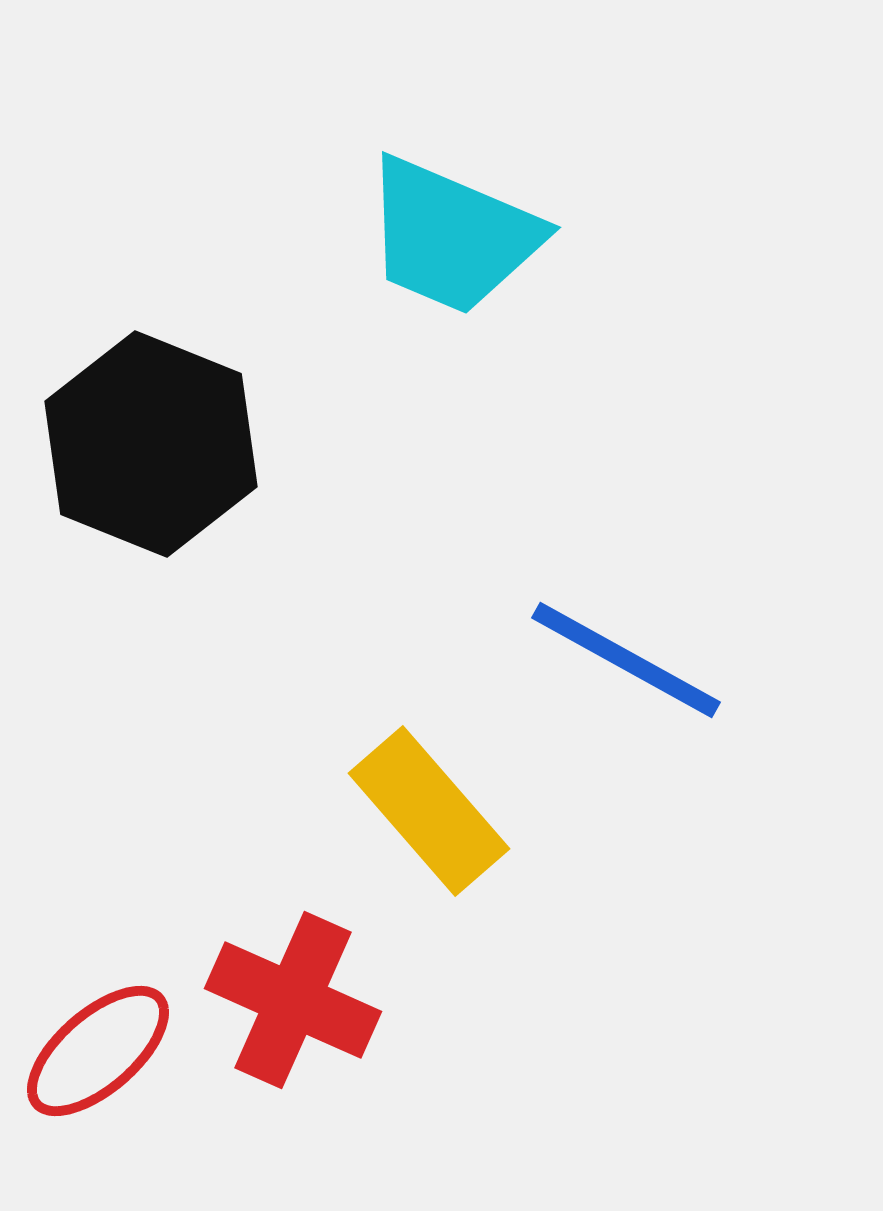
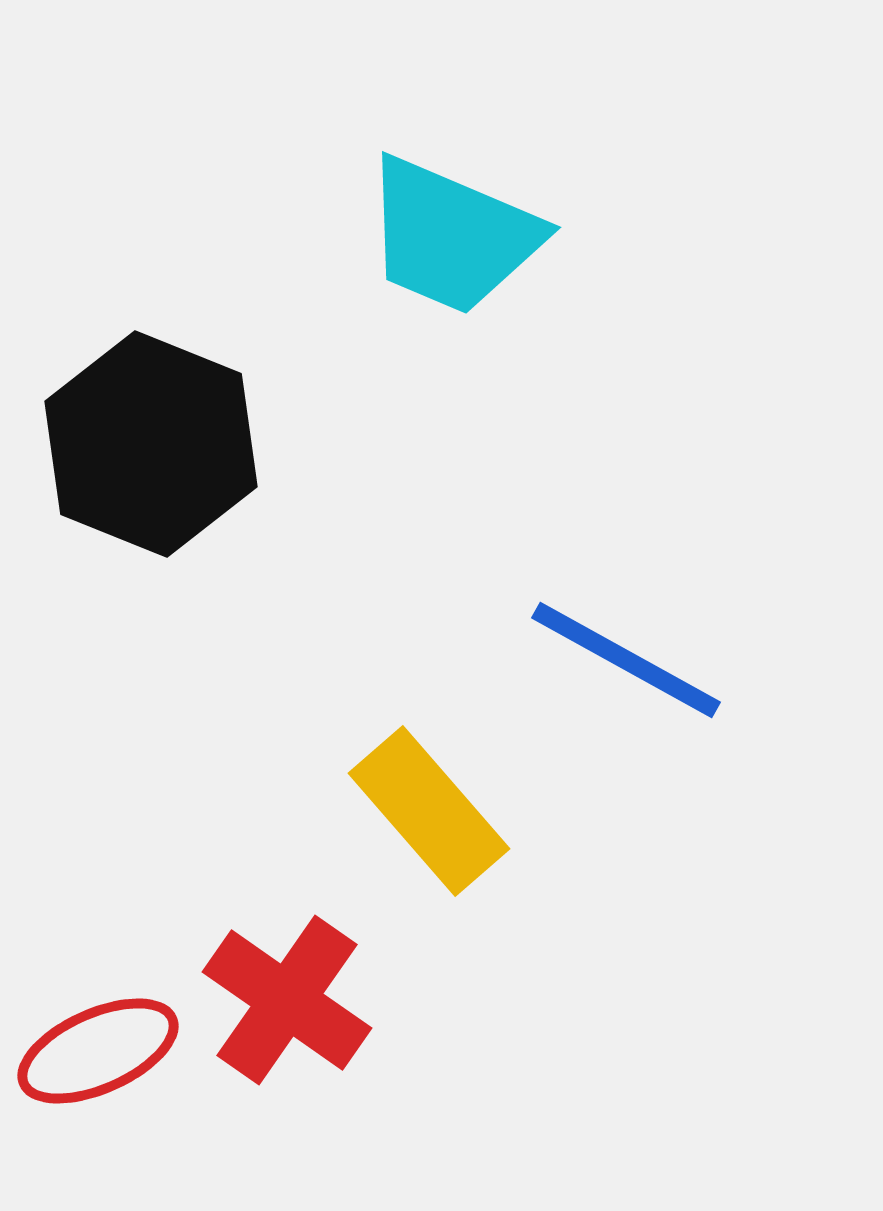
red cross: moved 6 px left; rotated 11 degrees clockwise
red ellipse: rotated 17 degrees clockwise
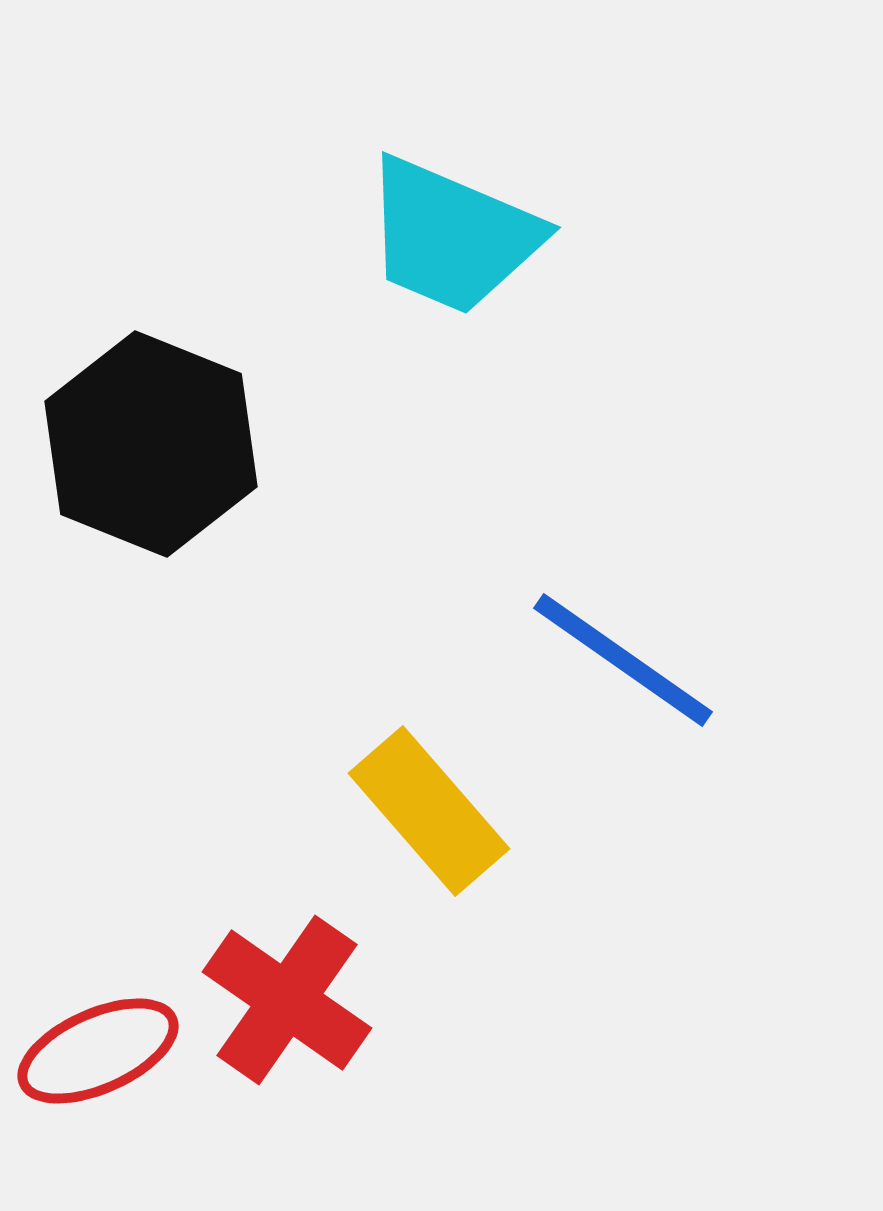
blue line: moved 3 px left; rotated 6 degrees clockwise
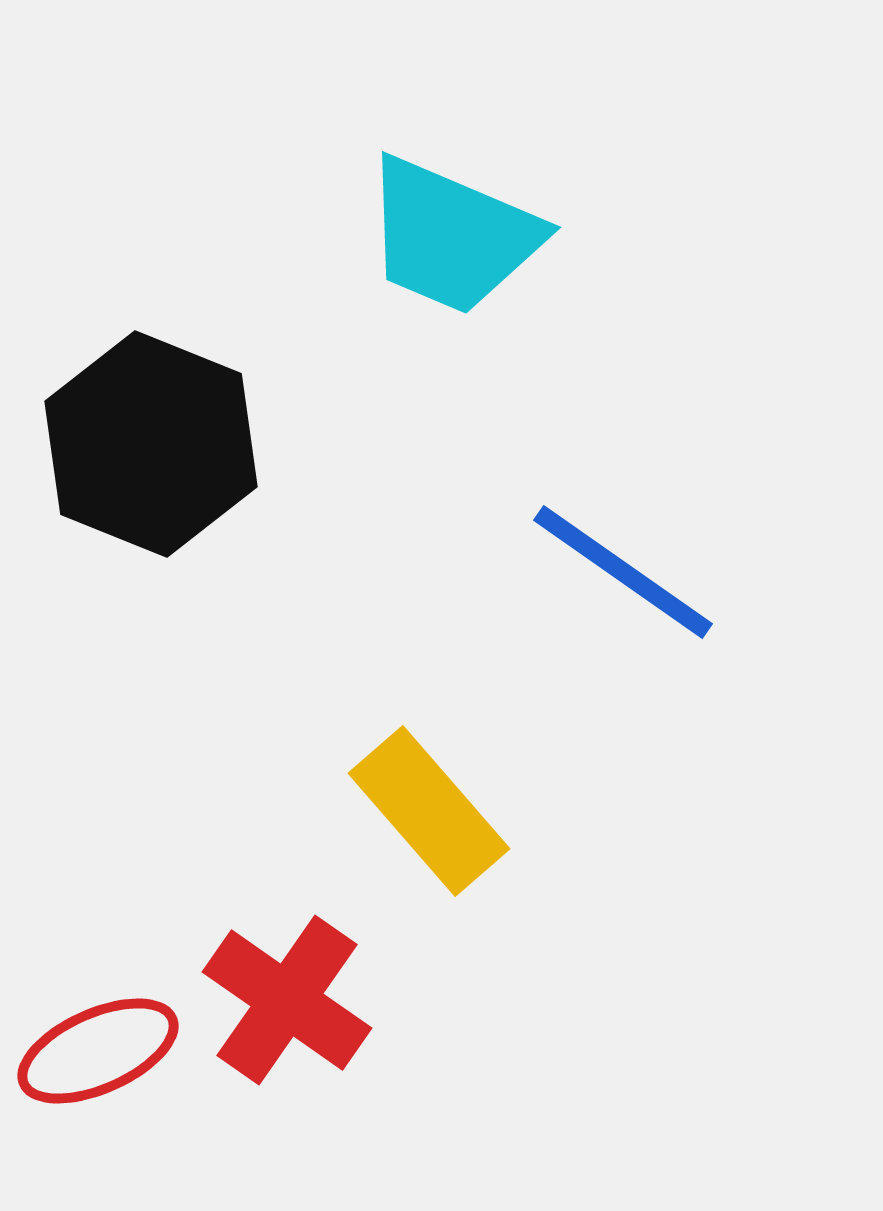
blue line: moved 88 px up
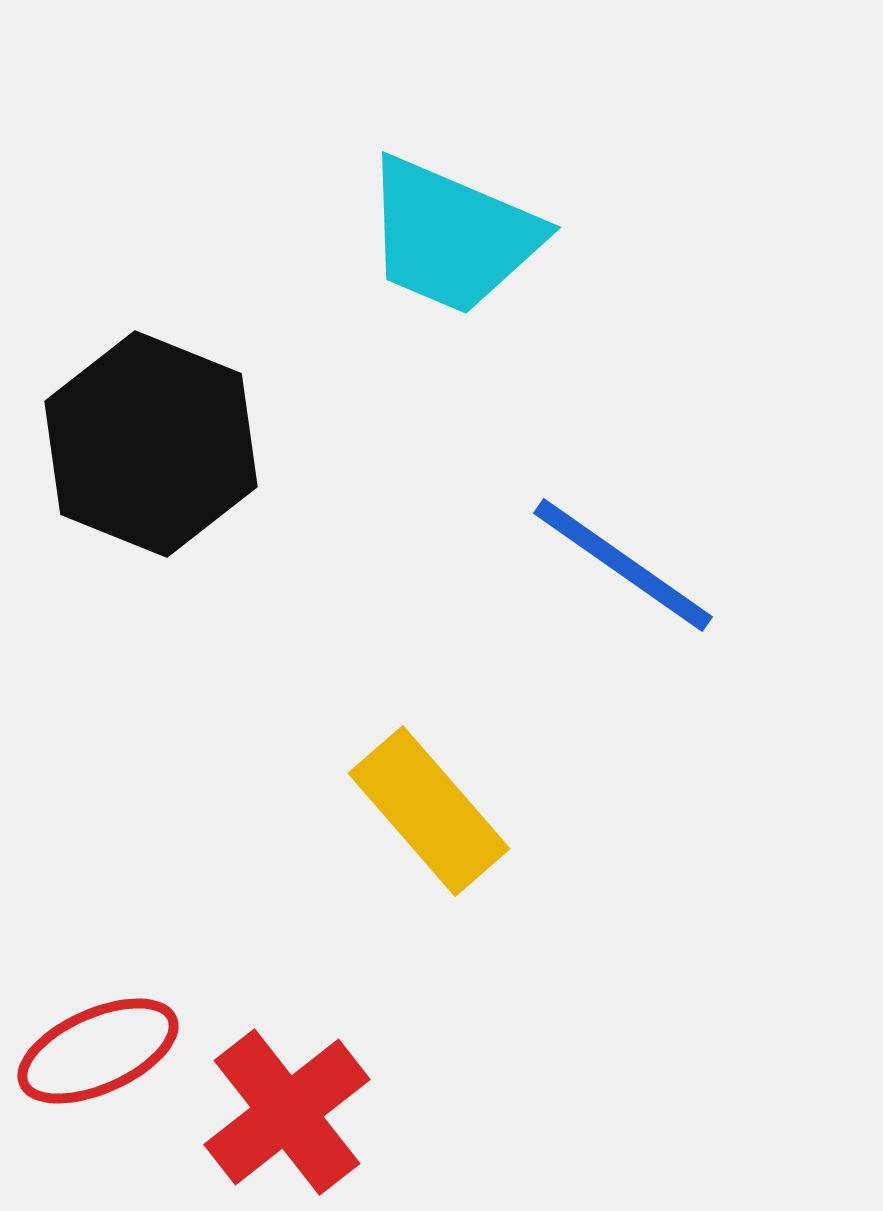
blue line: moved 7 px up
red cross: moved 112 px down; rotated 17 degrees clockwise
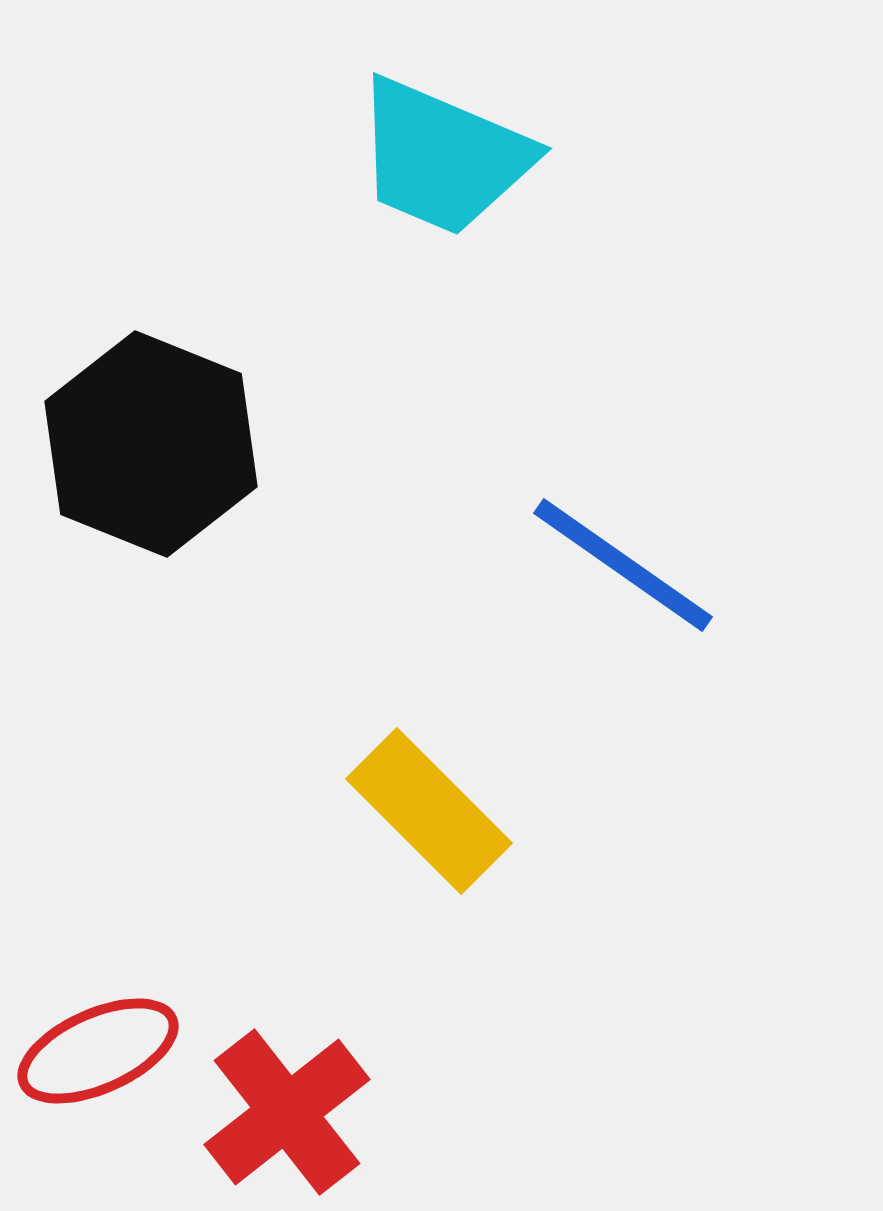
cyan trapezoid: moved 9 px left, 79 px up
yellow rectangle: rotated 4 degrees counterclockwise
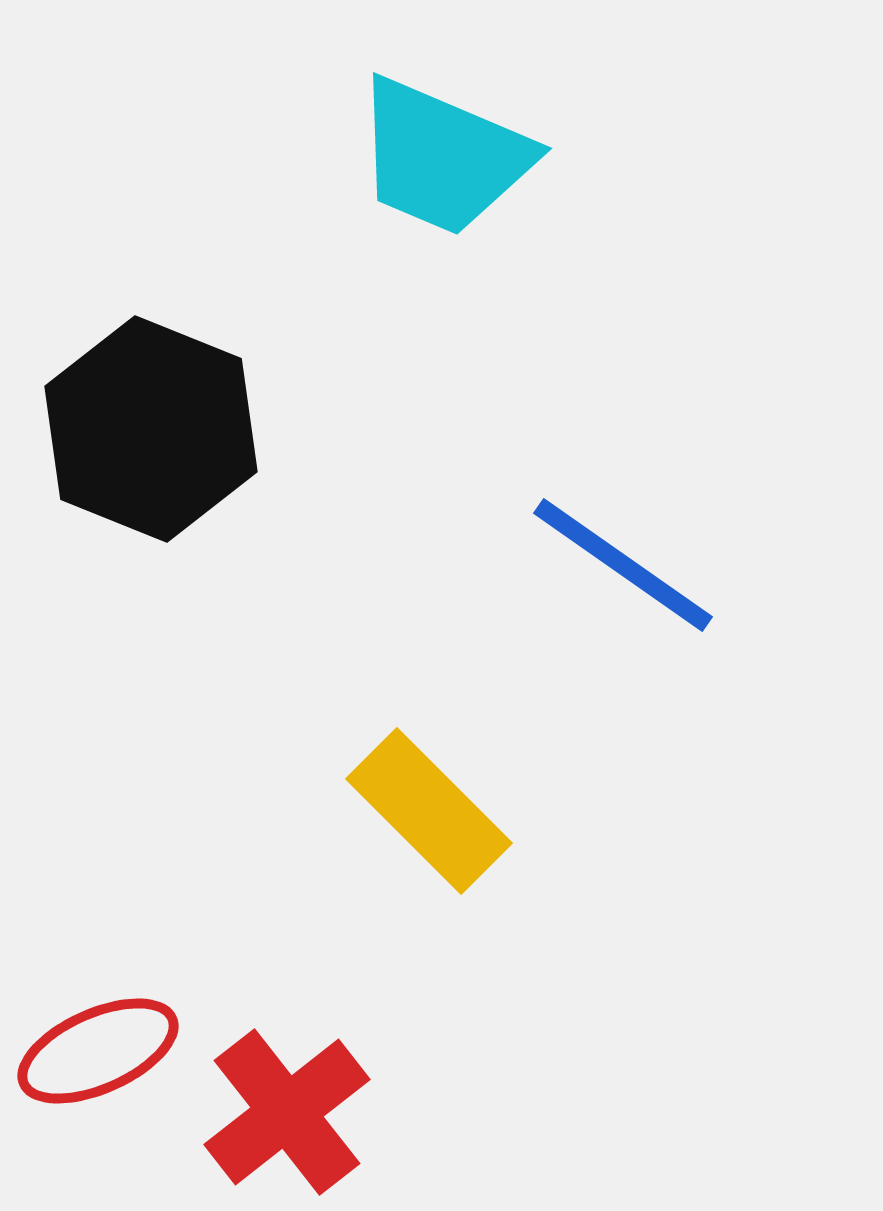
black hexagon: moved 15 px up
